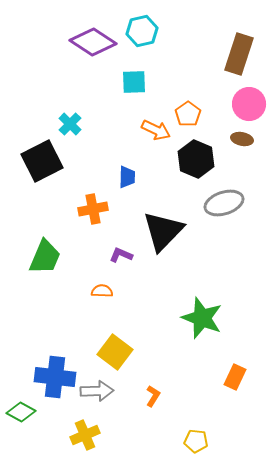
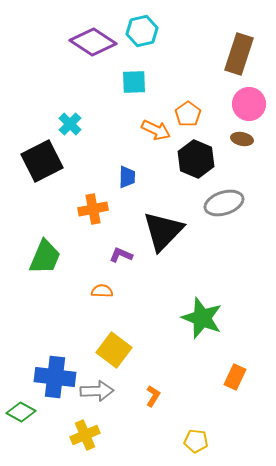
yellow square: moved 1 px left, 2 px up
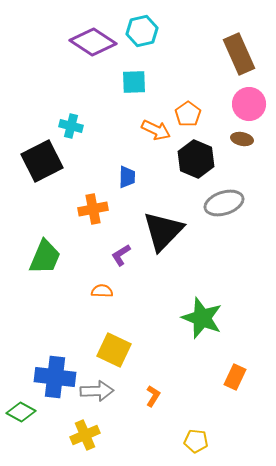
brown rectangle: rotated 42 degrees counterclockwise
cyan cross: moved 1 px right, 2 px down; rotated 30 degrees counterclockwise
purple L-shape: rotated 55 degrees counterclockwise
yellow square: rotated 12 degrees counterclockwise
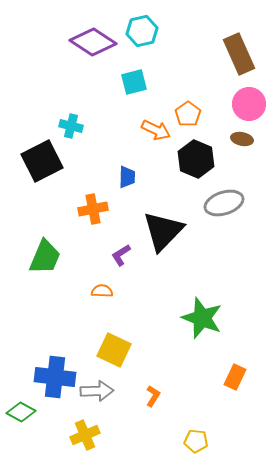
cyan square: rotated 12 degrees counterclockwise
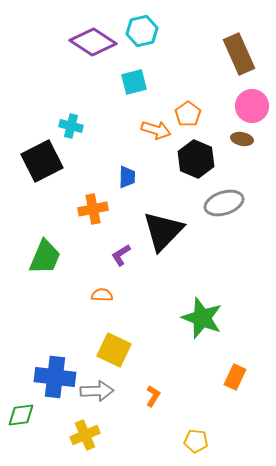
pink circle: moved 3 px right, 2 px down
orange arrow: rotated 8 degrees counterclockwise
orange semicircle: moved 4 px down
green diamond: moved 3 px down; rotated 36 degrees counterclockwise
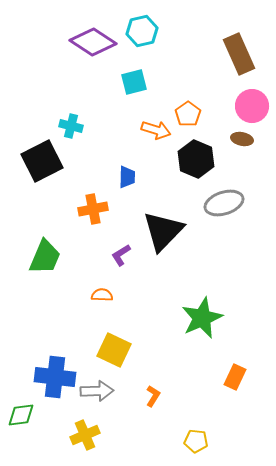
green star: rotated 27 degrees clockwise
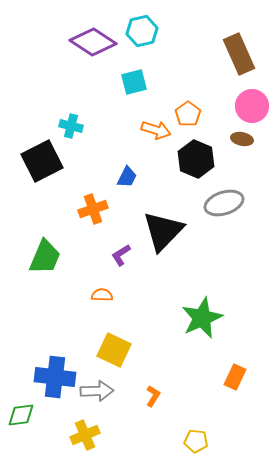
blue trapezoid: rotated 25 degrees clockwise
orange cross: rotated 8 degrees counterclockwise
